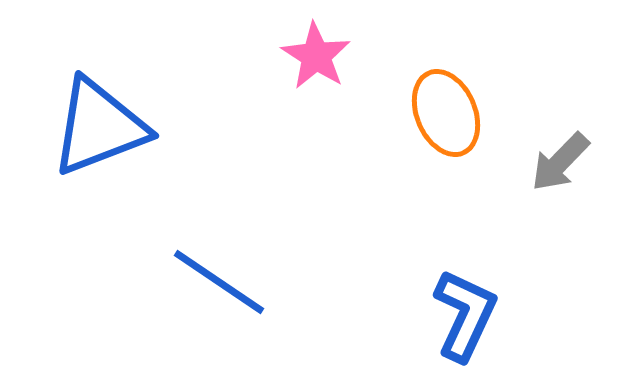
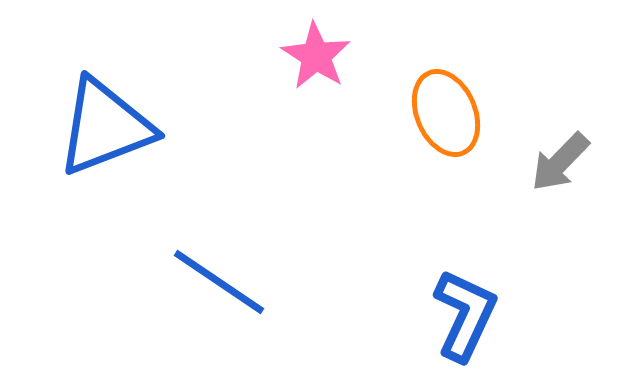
blue triangle: moved 6 px right
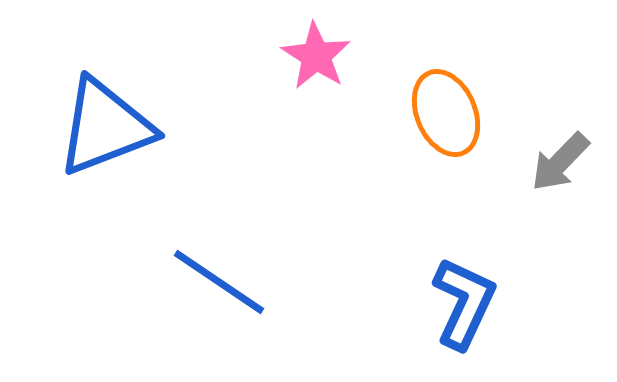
blue L-shape: moved 1 px left, 12 px up
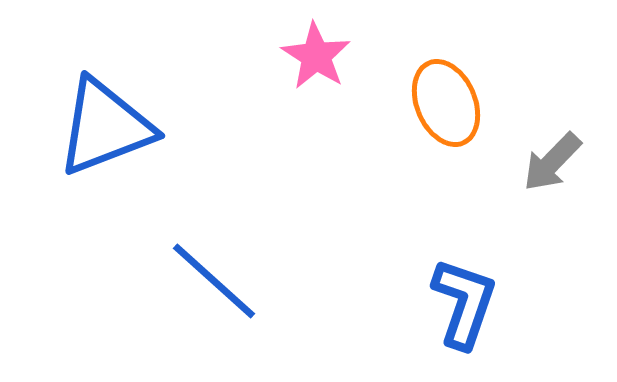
orange ellipse: moved 10 px up
gray arrow: moved 8 px left
blue line: moved 5 px left, 1 px up; rotated 8 degrees clockwise
blue L-shape: rotated 6 degrees counterclockwise
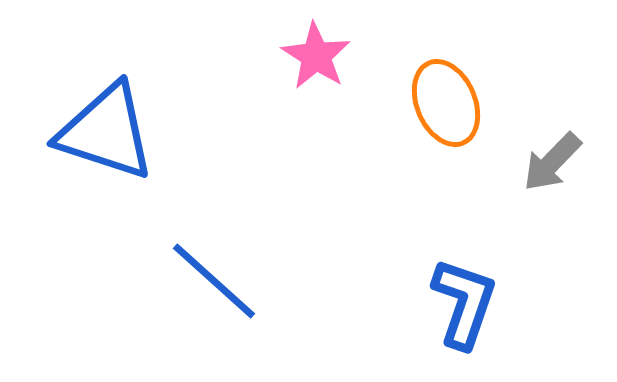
blue triangle: moved 1 px right, 5 px down; rotated 39 degrees clockwise
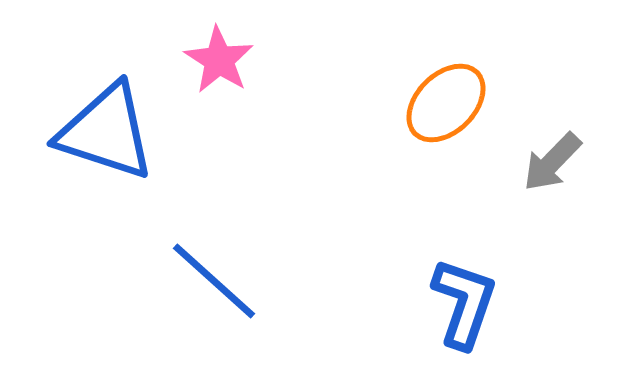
pink star: moved 97 px left, 4 px down
orange ellipse: rotated 68 degrees clockwise
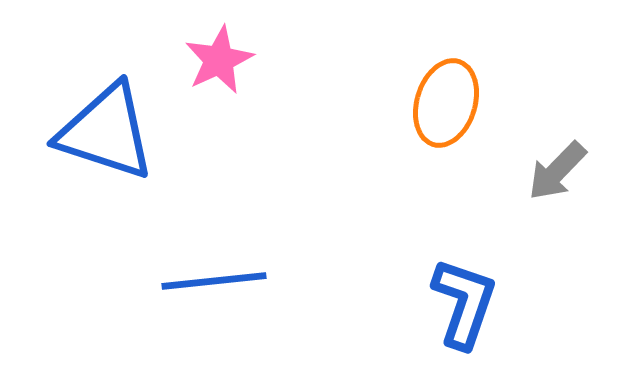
pink star: rotated 14 degrees clockwise
orange ellipse: rotated 28 degrees counterclockwise
gray arrow: moved 5 px right, 9 px down
blue line: rotated 48 degrees counterclockwise
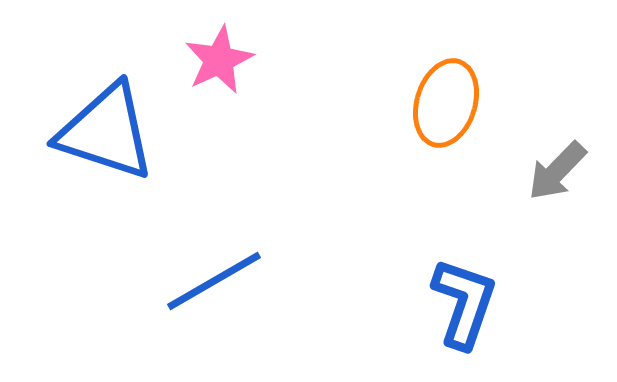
blue line: rotated 24 degrees counterclockwise
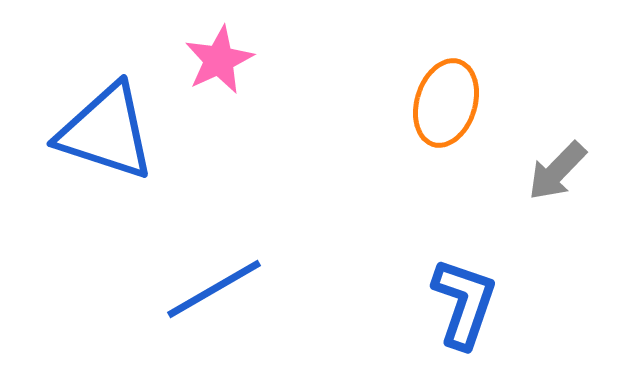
blue line: moved 8 px down
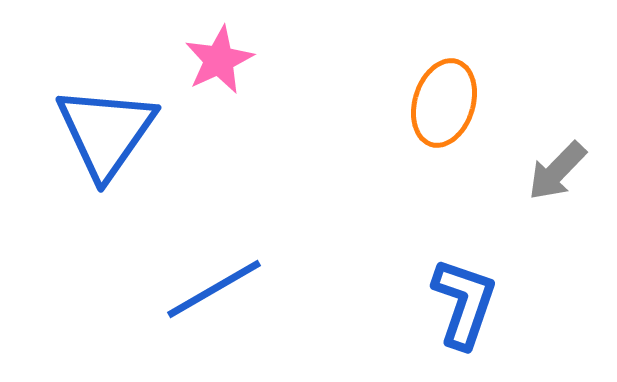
orange ellipse: moved 2 px left
blue triangle: rotated 47 degrees clockwise
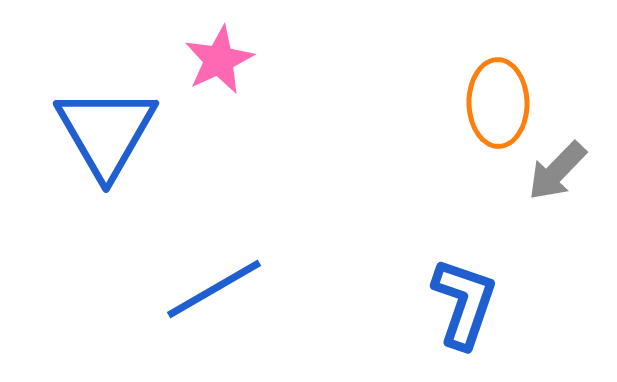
orange ellipse: moved 54 px right; rotated 18 degrees counterclockwise
blue triangle: rotated 5 degrees counterclockwise
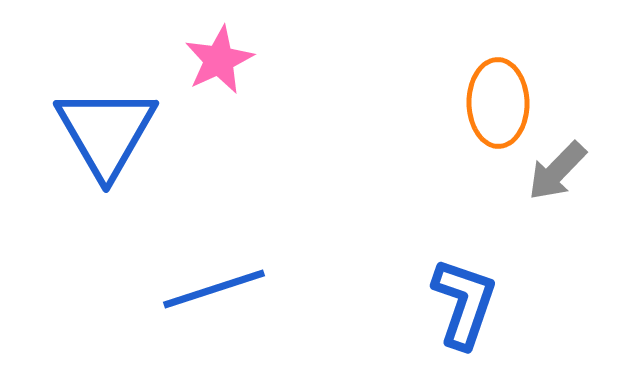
blue line: rotated 12 degrees clockwise
